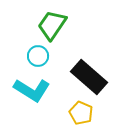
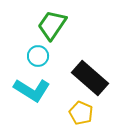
black rectangle: moved 1 px right, 1 px down
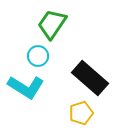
green trapezoid: moved 1 px up
cyan L-shape: moved 6 px left, 3 px up
yellow pentagon: rotated 30 degrees clockwise
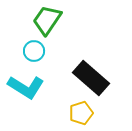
green trapezoid: moved 5 px left, 4 px up
cyan circle: moved 4 px left, 5 px up
black rectangle: moved 1 px right
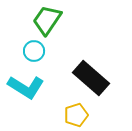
yellow pentagon: moved 5 px left, 2 px down
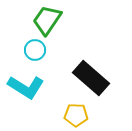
cyan circle: moved 1 px right, 1 px up
yellow pentagon: rotated 20 degrees clockwise
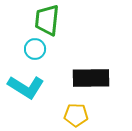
green trapezoid: rotated 28 degrees counterclockwise
cyan circle: moved 1 px up
black rectangle: rotated 42 degrees counterclockwise
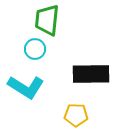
black rectangle: moved 4 px up
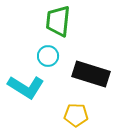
green trapezoid: moved 11 px right, 1 px down
cyan circle: moved 13 px right, 7 px down
black rectangle: rotated 18 degrees clockwise
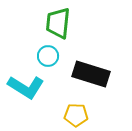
green trapezoid: moved 2 px down
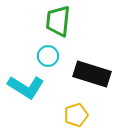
green trapezoid: moved 2 px up
black rectangle: moved 1 px right
yellow pentagon: rotated 20 degrees counterclockwise
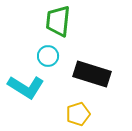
yellow pentagon: moved 2 px right, 1 px up
